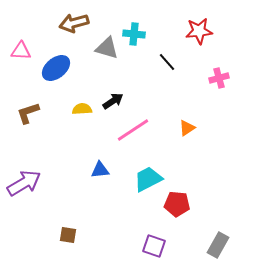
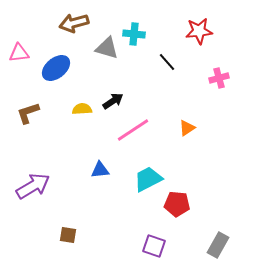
pink triangle: moved 2 px left, 2 px down; rotated 10 degrees counterclockwise
purple arrow: moved 9 px right, 3 px down
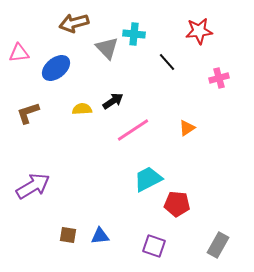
gray triangle: rotated 30 degrees clockwise
blue triangle: moved 66 px down
